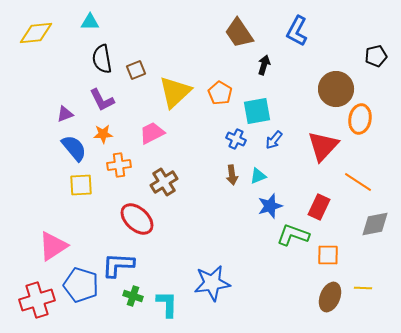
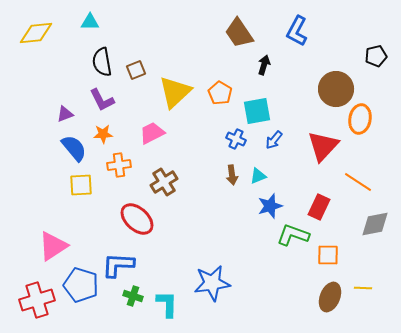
black semicircle at (102, 59): moved 3 px down
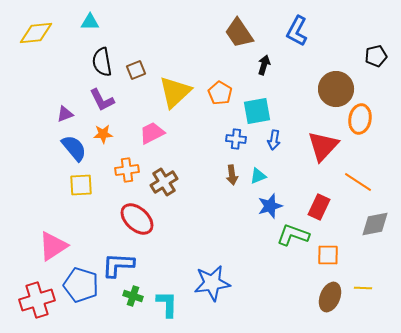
blue cross at (236, 139): rotated 18 degrees counterclockwise
blue arrow at (274, 140): rotated 30 degrees counterclockwise
orange cross at (119, 165): moved 8 px right, 5 px down
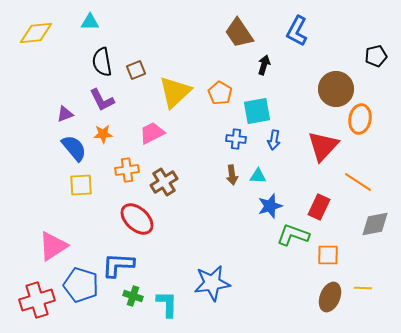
cyan triangle at (258, 176): rotated 24 degrees clockwise
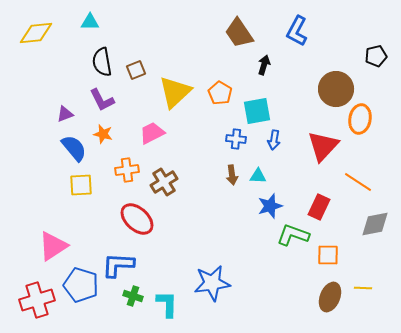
orange star at (103, 134): rotated 18 degrees clockwise
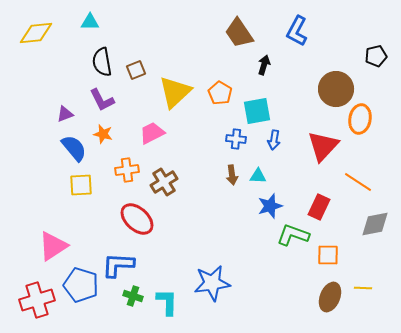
cyan L-shape at (167, 304): moved 2 px up
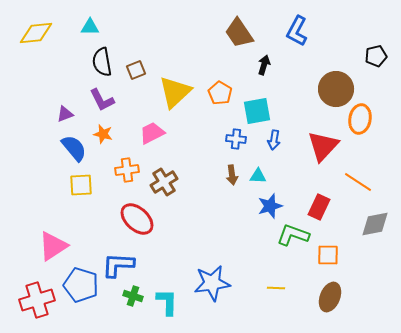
cyan triangle at (90, 22): moved 5 px down
yellow line at (363, 288): moved 87 px left
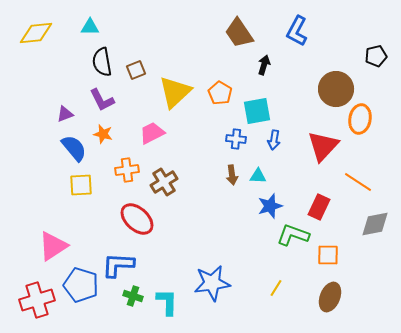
yellow line at (276, 288): rotated 60 degrees counterclockwise
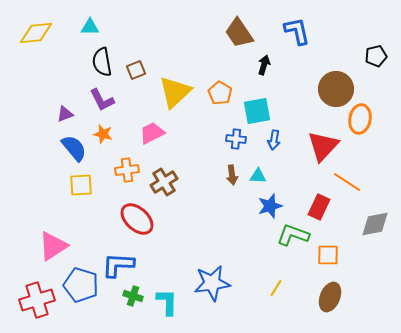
blue L-shape at (297, 31): rotated 140 degrees clockwise
orange line at (358, 182): moved 11 px left
